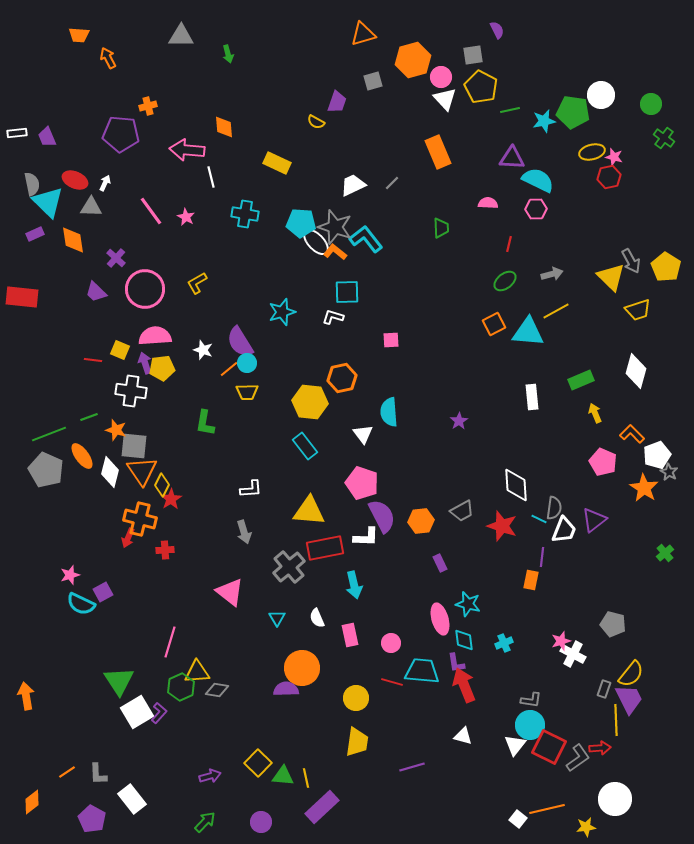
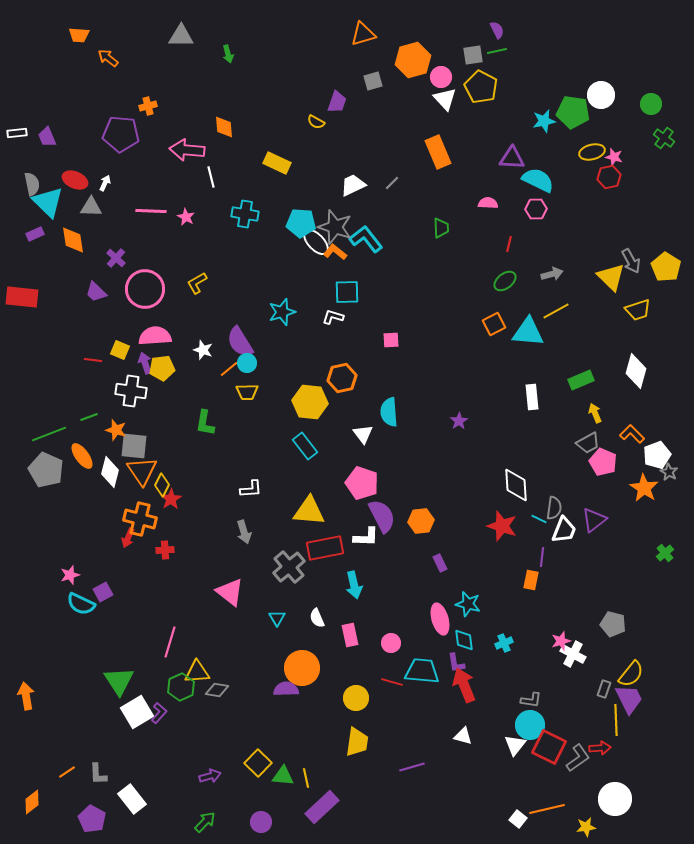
orange arrow at (108, 58): rotated 25 degrees counterclockwise
green line at (510, 110): moved 13 px left, 59 px up
pink line at (151, 211): rotated 52 degrees counterclockwise
gray trapezoid at (462, 511): moved 126 px right, 68 px up
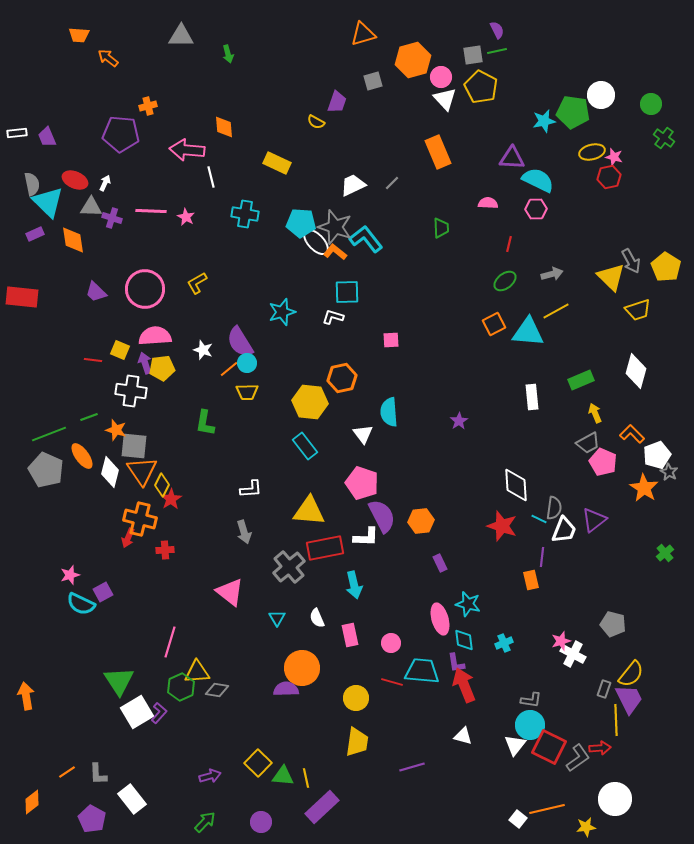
purple cross at (116, 258): moved 4 px left, 40 px up; rotated 24 degrees counterclockwise
orange rectangle at (531, 580): rotated 24 degrees counterclockwise
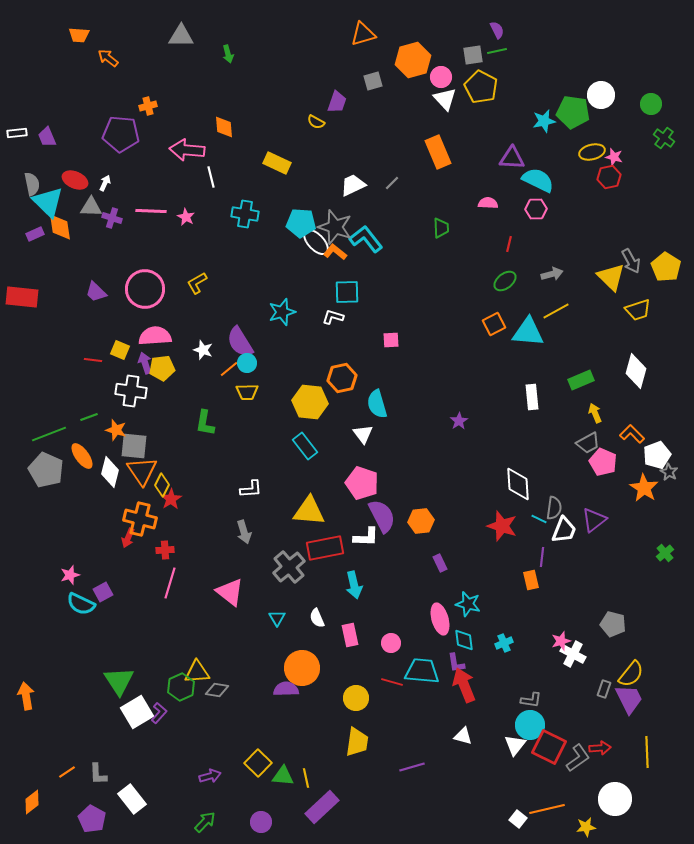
orange diamond at (73, 240): moved 13 px left, 13 px up
cyan semicircle at (389, 412): moved 12 px left, 8 px up; rotated 12 degrees counterclockwise
white diamond at (516, 485): moved 2 px right, 1 px up
pink line at (170, 642): moved 59 px up
yellow line at (616, 720): moved 31 px right, 32 px down
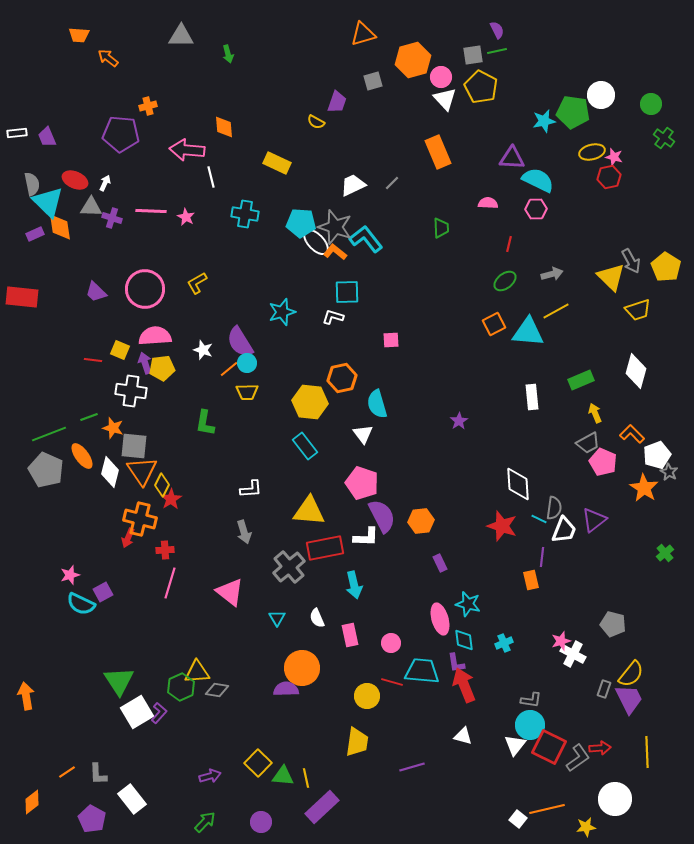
orange star at (116, 430): moved 3 px left, 2 px up
yellow circle at (356, 698): moved 11 px right, 2 px up
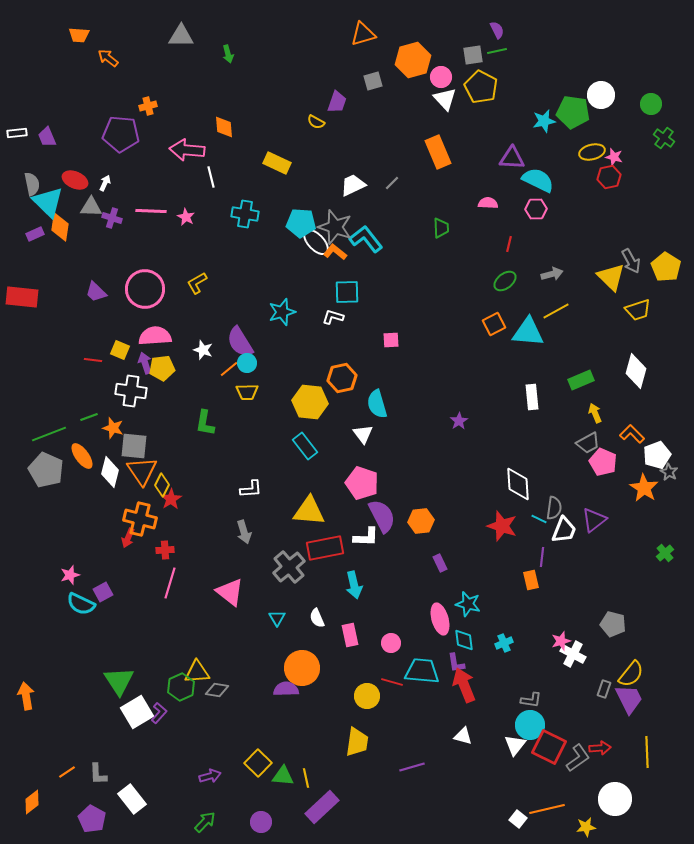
orange diamond at (60, 227): rotated 16 degrees clockwise
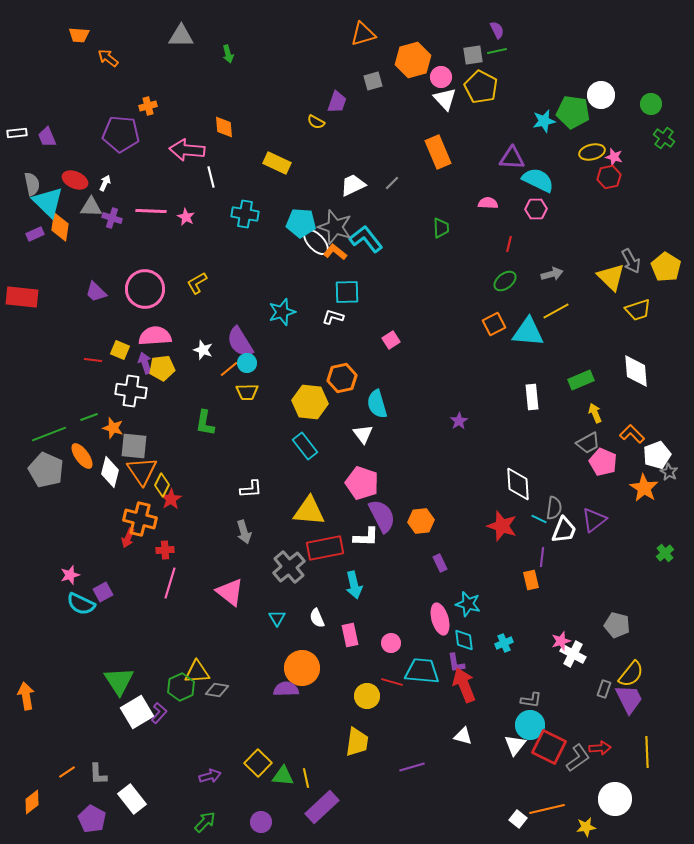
pink square at (391, 340): rotated 30 degrees counterclockwise
white diamond at (636, 371): rotated 20 degrees counterclockwise
gray pentagon at (613, 624): moved 4 px right, 1 px down
